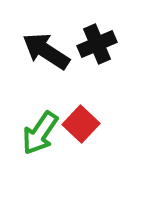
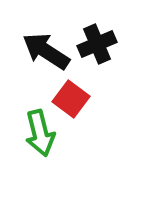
red square: moved 10 px left, 25 px up; rotated 6 degrees counterclockwise
green arrow: rotated 48 degrees counterclockwise
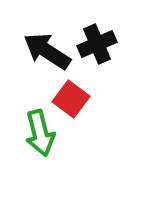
black arrow: moved 1 px right
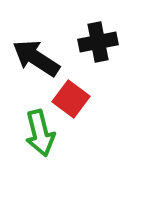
black cross: moved 1 px right, 2 px up; rotated 12 degrees clockwise
black arrow: moved 11 px left, 7 px down
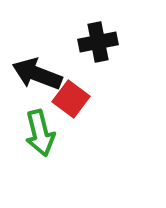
black arrow: moved 1 px right, 16 px down; rotated 12 degrees counterclockwise
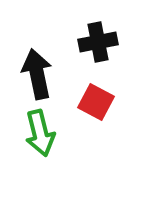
black arrow: rotated 57 degrees clockwise
red square: moved 25 px right, 3 px down; rotated 9 degrees counterclockwise
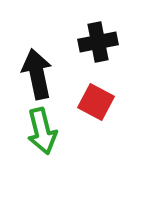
green arrow: moved 2 px right, 2 px up
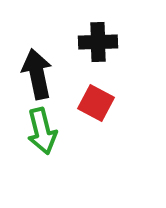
black cross: rotated 9 degrees clockwise
red square: moved 1 px down
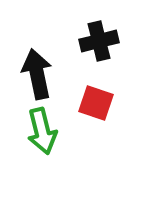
black cross: moved 1 px right, 1 px up; rotated 12 degrees counterclockwise
red square: rotated 9 degrees counterclockwise
